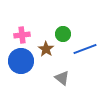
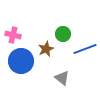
pink cross: moved 9 px left; rotated 21 degrees clockwise
brown star: rotated 14 degrees clockwise
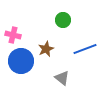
green circle: moved 14 px up
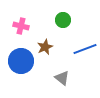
pink cross: moved 8 px right, 9 px up
brown star: moved 1 px left, 2 px up
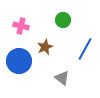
blue line: rotated 40 degrees counterclockwise
blue circle: moved 2 px left
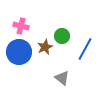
green circle: moved 1 px left, 16 px down
blue circle: moved 9 px up
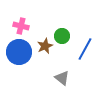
brown star: moved 1 px up
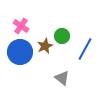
pink cross: rotated 21 degrees clockwise
blue circle: moved 1 px right
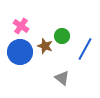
brown star: rotated 28 degrees counterclockwise
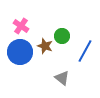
blue line: moved 2 px down
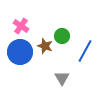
gray triangle: rotated 21 degrees clockwise
